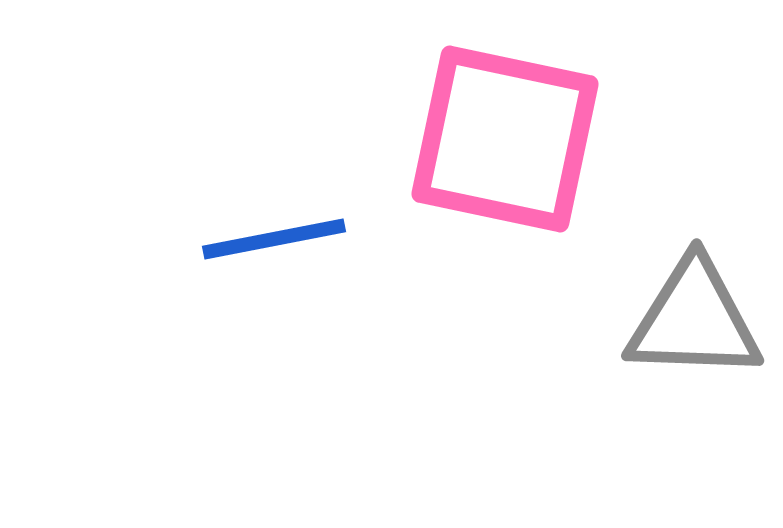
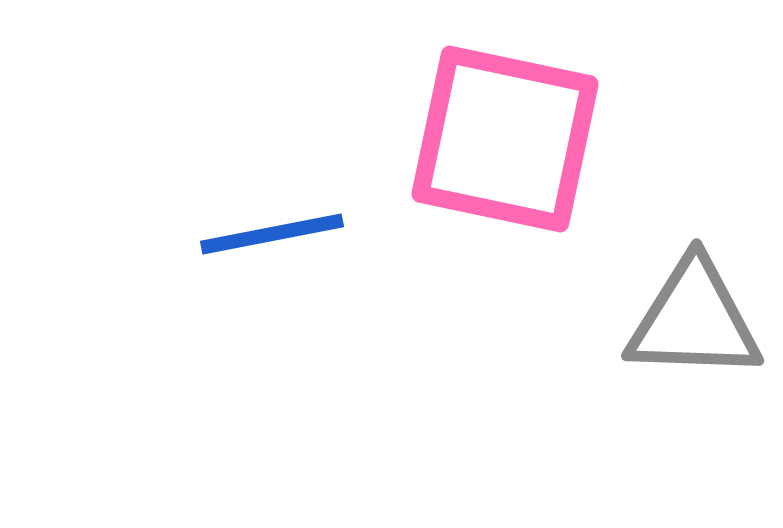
blue line: moved 2 px left, 5 px up
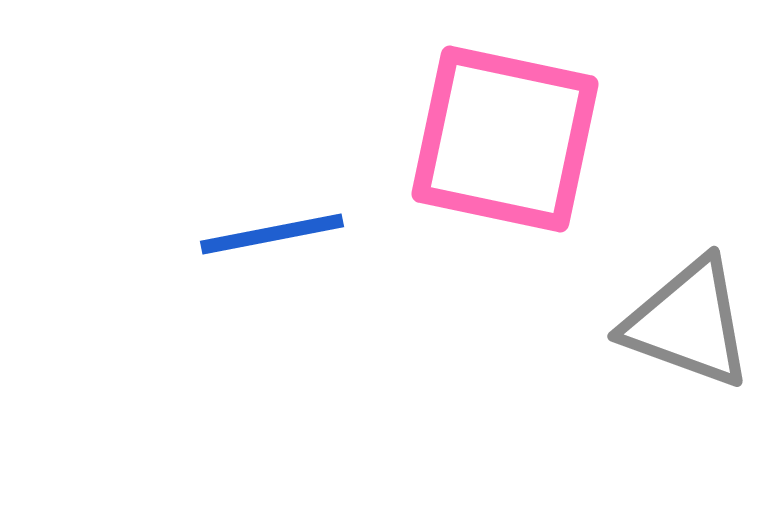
gray triangle: moved 6 px left, 3 px down; rotated 18 degrees clockwise
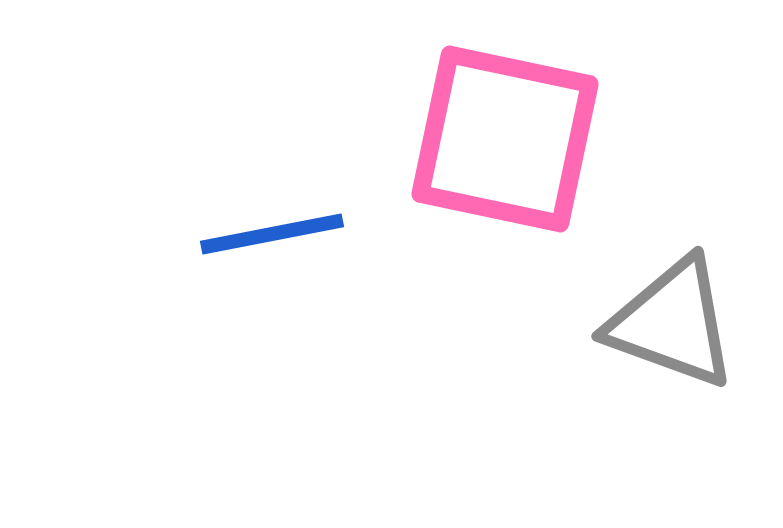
gray triangle: moved 16 px left
